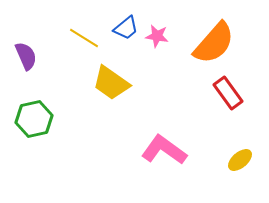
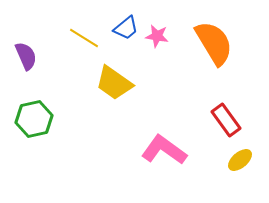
orange semicircle: rotated 72 degrees counterclockwise
yellow trapezoid: moved 3 px right
red rectangle: moved 2 px left, 27 px down
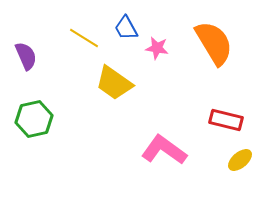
blue trapezoid: rotated 100 degrees clockwise
pink star: moved 12 px down
red rectangle: rotated 40 degrees counterclockwise
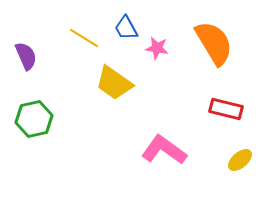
red rectangle: moved 11 px up
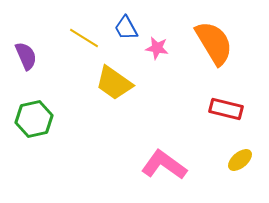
pink L-shape: moved 15 px down
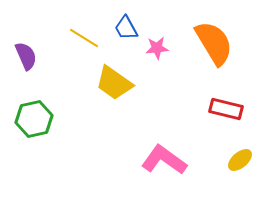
pink star: rotated 15 degrees counterclockwise
pink L-shape: moved 5 px up
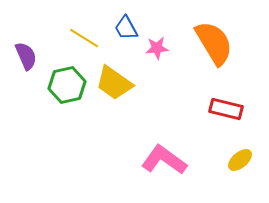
green hexagon: moved 33 px right, 34 px up
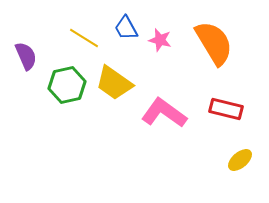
pink star: moved 3 px right, 8 px up; rotated 20 degrees clockwise
pink L-shape: moved 47 px up
